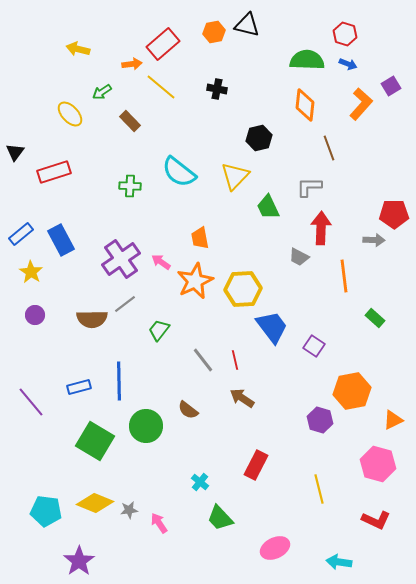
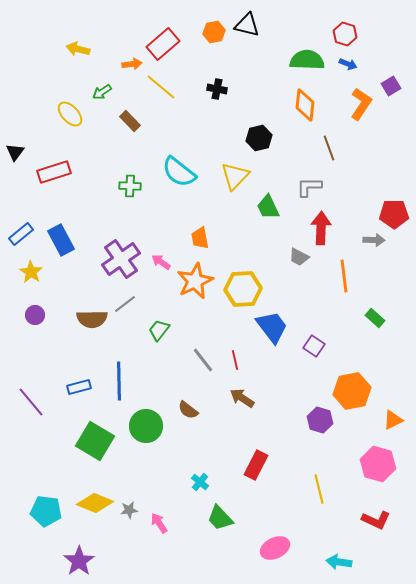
orange L-shape at (361, 104): rotated 8 degrees counterclockwise
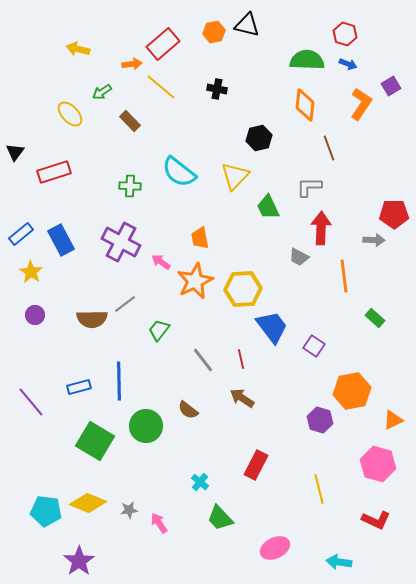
purple cross at (121, 259): moved 17 px up; rotated 27 degrees counterclockwise
red line at (235, 360): moved 6 px right, 1 px up
yellow diamond at (95, 503): moved 7 px left
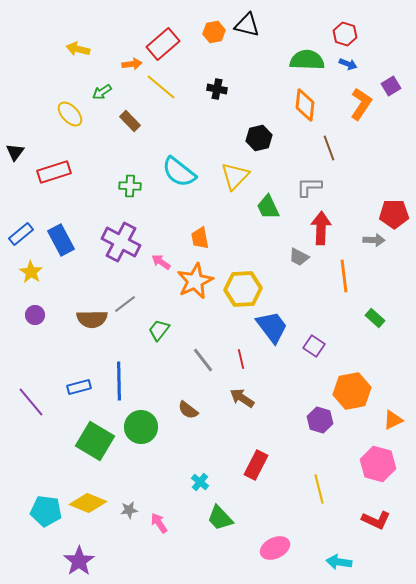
green circle at (146, 426): moved 5 px left, 1 px down
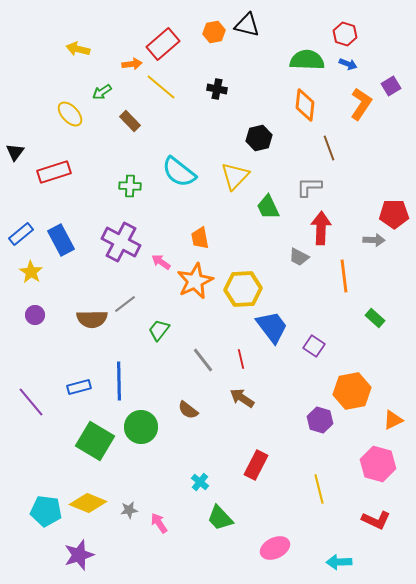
purple star at (79, 561): moved 6 px up; rotated 16 degrees clockwise
cyan arrow at (339, 562): rotated 10 degrees counterclockwise
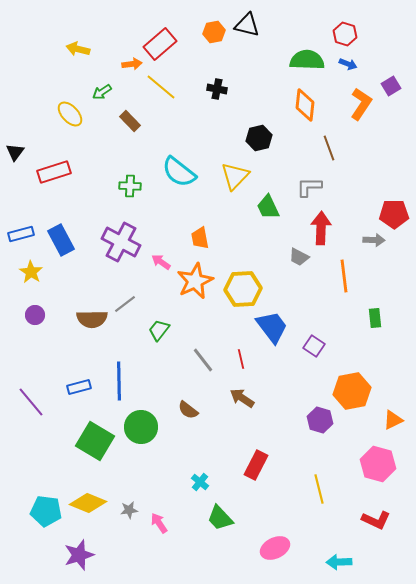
red rectangle at (163, 44): moved 3 px left
blue rectangle at (21, 234): rotated 25 degrees clockwise
green rectangle at (375, 318): rotated 42 degrees clockwise
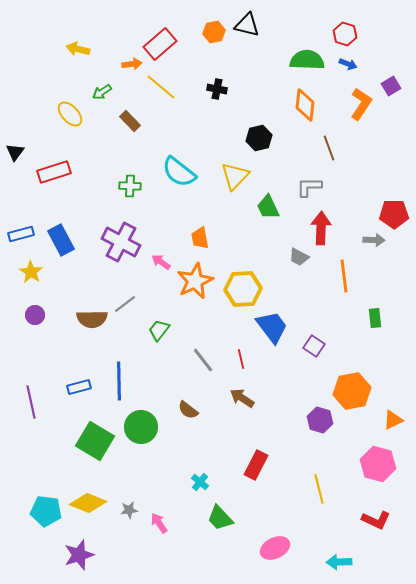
purple line at (31, 402): rotated 28 degrees clockwise
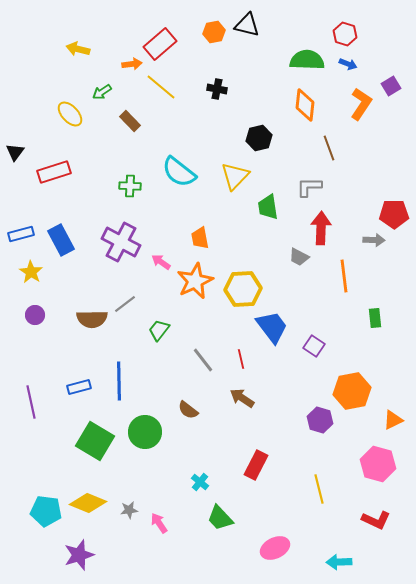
green trapezoid at (268, 207): rotated 16 degrees clockwise
green circle at (141, 427): moved 4 px right, 5 px down
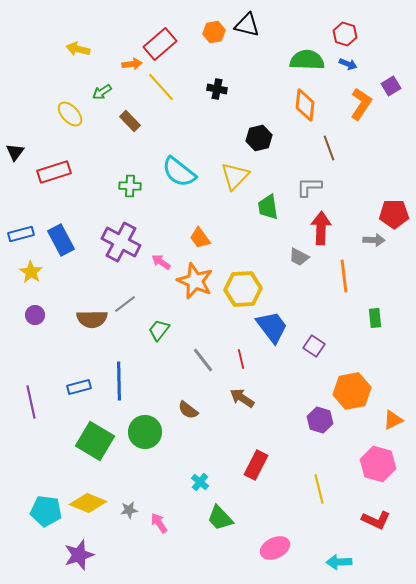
yellow line at (161, 87): rotated 8 degrees clockwise
orange trapezoid at (200, 238): rotated 25 degrees counterclockwise
orange star at (195, 281): rotated 24 degrees counterclockwise
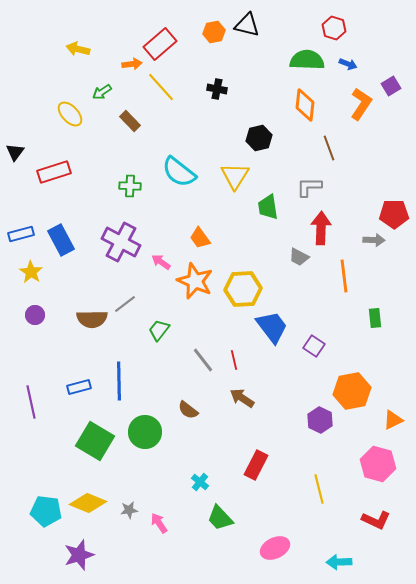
red hexagon at (345, 34): moved 11 px left, 6 px up
yellow triangle at (235, 176): rotated 12 degrees counterclockwise
red line at (241, 359): moved 7 px left, 1 px down
purple hexagon at (320, 420): rotated 10 degrees clockwise
